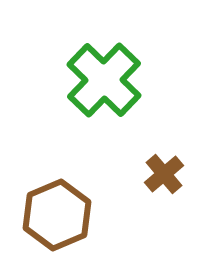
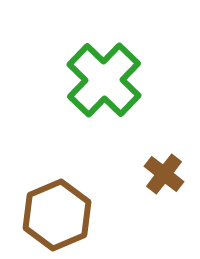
brown cross: rotated 12 degrees counterclockwise
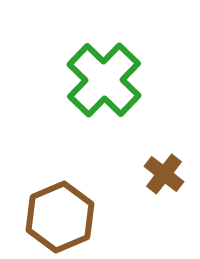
brown hexagon: moved 3 px right, 2 px down
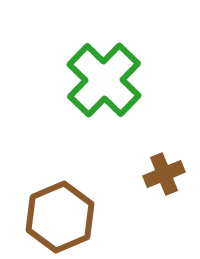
brown cross: rotated 30 degrees clockwise
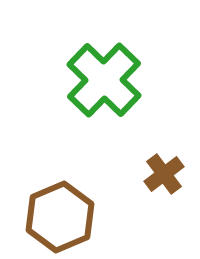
brown cross: rotated 15 degrees counterclockwise
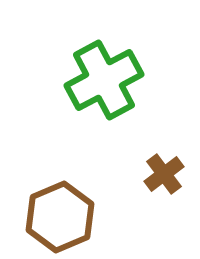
green cross: rotated 18 degrees clockwise
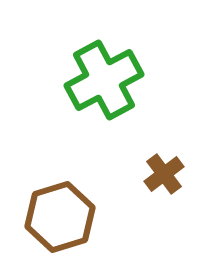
brown hexagon: rotated 6 degrees clockwise
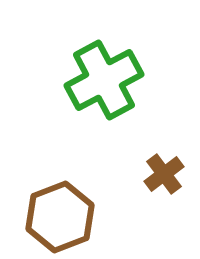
brown hexagon: rotated 4 degrees counterclockwise
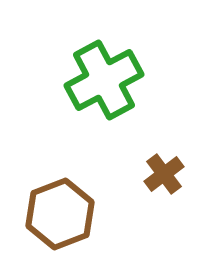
brown hexagon: moved 3 px up
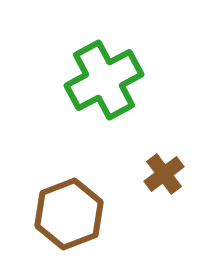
brown hexagon: moved 9 px right
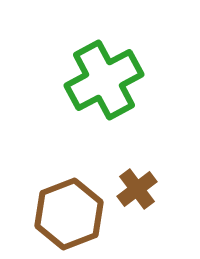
brown cross: moved 27 px left, 15 px down
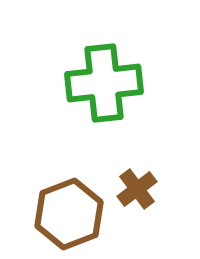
green cross: moved 3 px down; rotated 22 degrees clockwise
